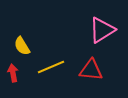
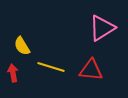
pink triangle: moved 2 px up
yellow line: rotated 40 degrees clockwise
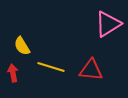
pink triangle: moved 6 px right, 4 px up
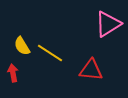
yellow line: moved 1 px left, 14 px up; rotated 16 degrees clockwise
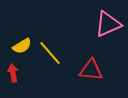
pink triangle: rotated 8 degrees clockwise
yellow semicircle: rotated 90 degrees counterclockwise
yellow line: rotated 16 degrees clockwise
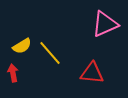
pink triangle: moved 3 px left
red triangle: moved 1 px right, 3 px down
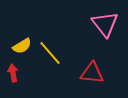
pink triangle: rotated 44 degrees counterclockwise
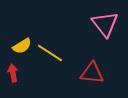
yellow line: rotated 16 degrees counterclockwise
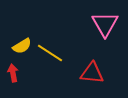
pink triangle: rotated 8 degrees clockwise
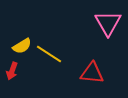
pink triangle: moved 3 px right, 1 px up
yellow line: moved 1 px left, 1 px down
red arrow: moved 1 px left, 2 px up; rotated 150 degrees counterclockwise
